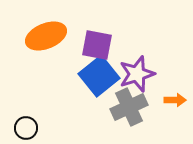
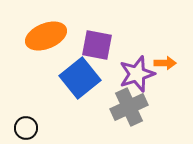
blue square: moved 19 px left, 2 px down
orange arrow: moved 10 px left, 37 px up
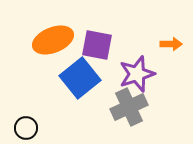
orange ellipse: moved 7 px right, 4 px down
orange arrow: moved 6 px right, 19 px up
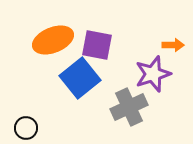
orange arrow: moved 2 px right, 1 px down
purple star: moved 16 px right
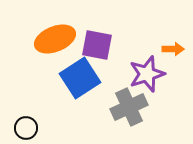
orange ellipse: moved 2 px right, 1 px up
orange arrow: moved 4 px down
purple star: moved 6 px left
blue square: rotated 6 degrees clockwise
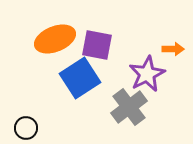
purple star: rotated 9 degrees counterclockwise
gray cross: rotated 12 degrees counterclockwise
